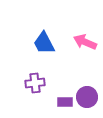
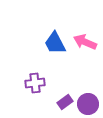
blue trapezoid: moved 11 px right
purple circle: moved 1 px right, 7 px down
purple rectangle: rotated 35 degrees counterclockwise
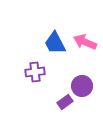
purple cross: moved 11 px up
purple circle: moved 6 px left, 18 px up
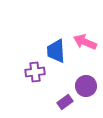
blue trapezoid: moved 1 px right, 8 px down; rotated 25 degrees clockwise
purple circle: moved 4 px right
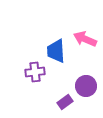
pink arrow: moved 3 px up
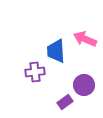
purple circle: moved 2 px left, 1 px up
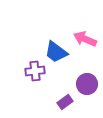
blue trapezoid: moved 1 px down; rotated 50 degrees counterclockwise
purple cross: moved 1 px up
purple circle: moved 3 px right, 1 px up
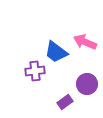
pink arrow: moved 3 px down
